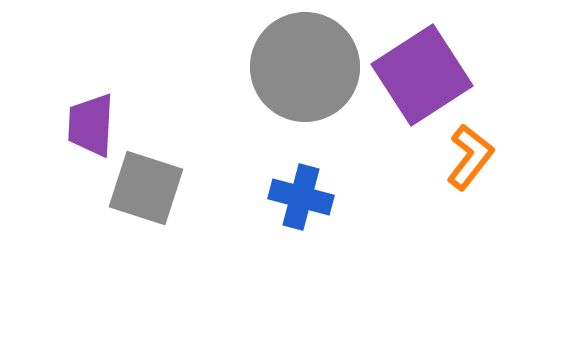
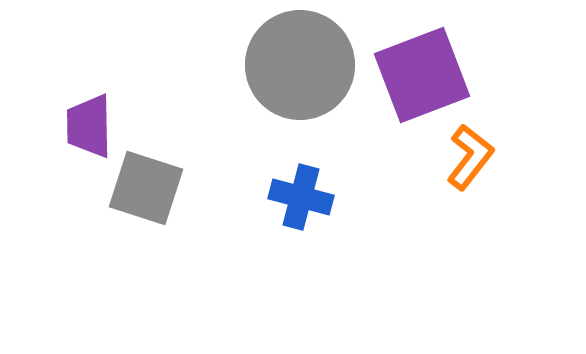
gray circle: moved 5 px left, 2 px up
purple square: rotated 12 degrees clockwise
purple trapezoid: moved 2 px left, 1 px down; rotated 4 degrees counterclockwise
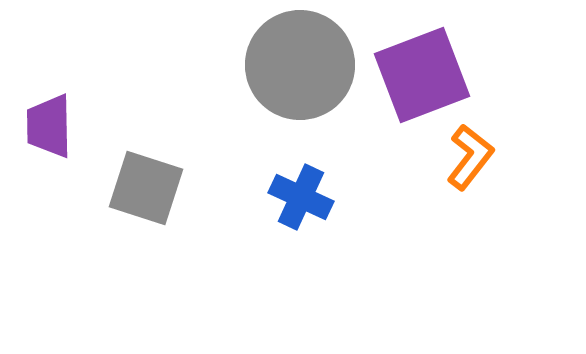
purple trapezoid: moved 40 px left
blue cross: rotated 10 degrees clockwise
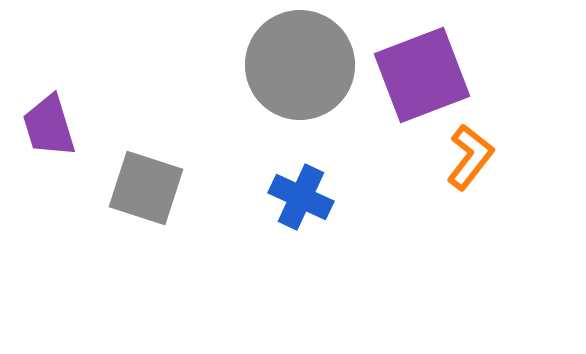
purple trapezoid: rotated 16 degrees counterclockwise
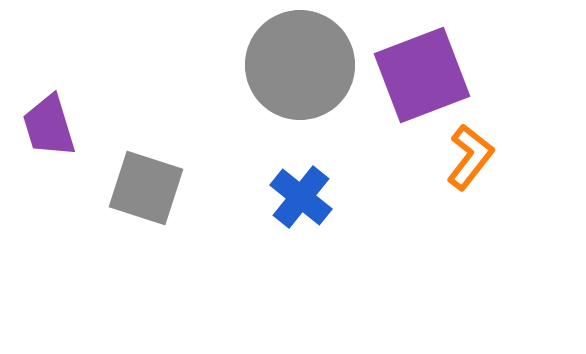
blue cross: rotated 14 degrees clockwise
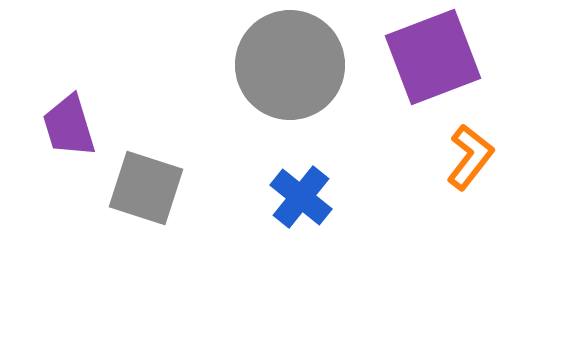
gray circle: moved 10 px left
purple square: moved 11 px right, 18 px up
purple trapezoid: moved 20 px right
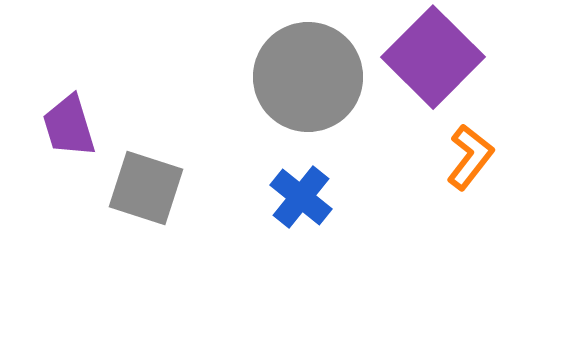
purple square: rotated 24 degrees counterclockwise
gray circle: moved 18 px right, 12 px down
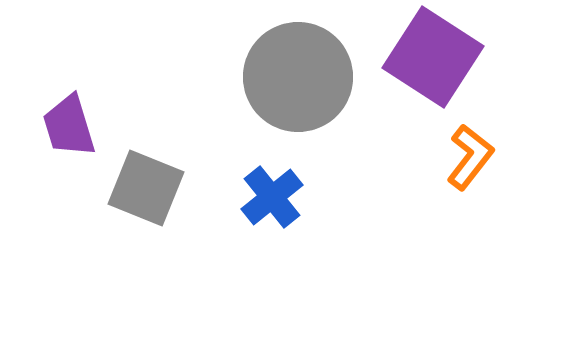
purple square: rotated 12 degrees counterclockwise
gray circle: moved 10 px left
gray square: rotated 4 degrees clockwise
blue cross: moved 29 px left; rotated 12 degrees clockwise
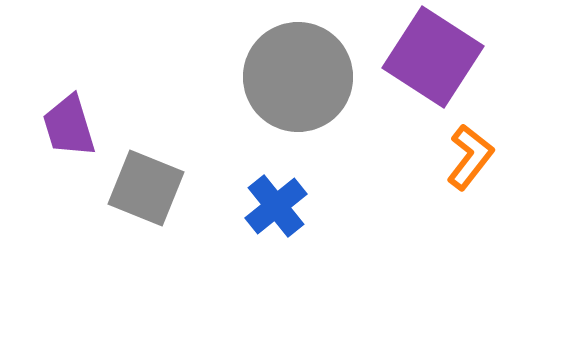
blue cross: moved 4 px right, 9 px down
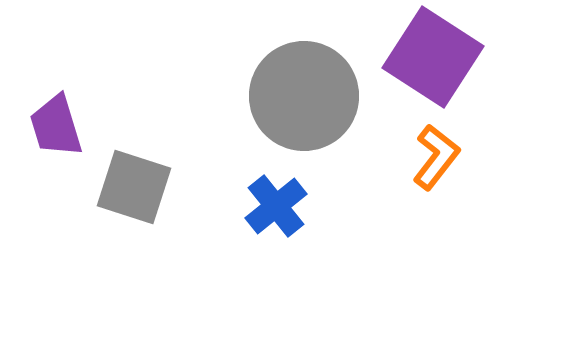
gray circle: moved 6 px right, 19 px down
purple trapezoid: moved 13 px left
orange L-shape: moved 34 px left
gray square: moved 12 px left, 1 px up; rotated 4 degrees counterclockwise
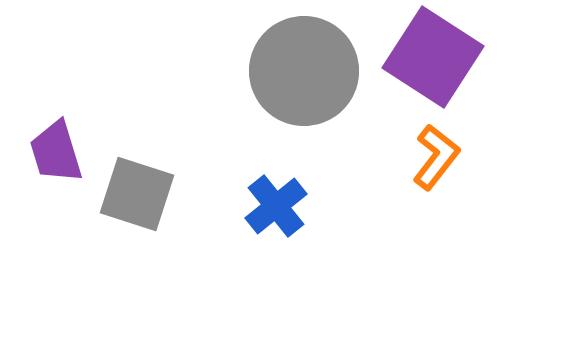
gray circle: moved 25 px up
purple trapezoid: moved 26 px down
gray square: moved 3 px right, 7 px down
